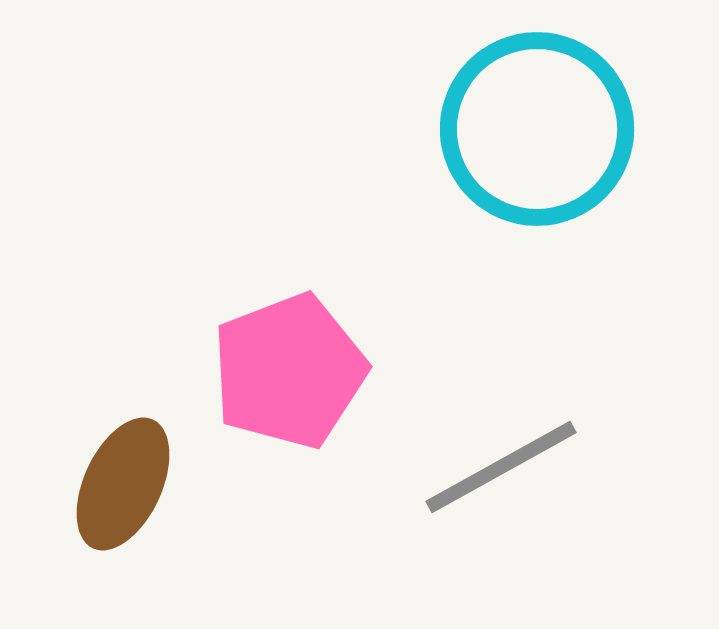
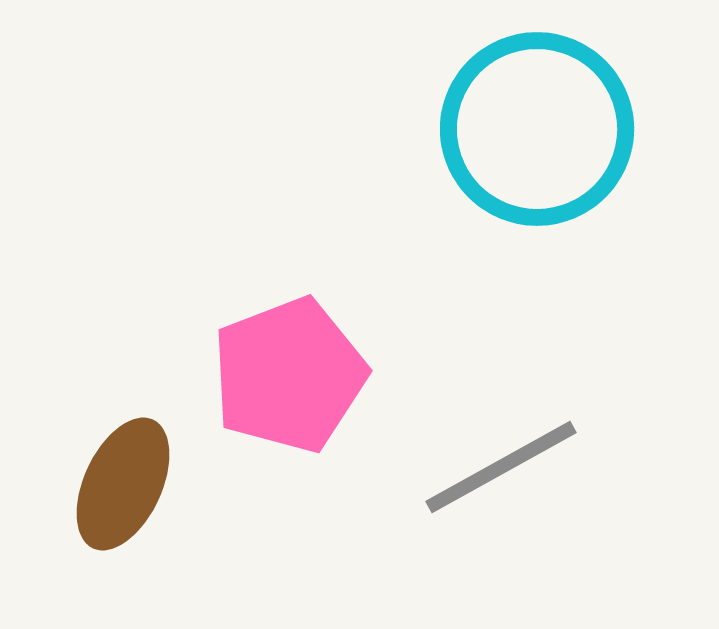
pink pentagon: moved 4 px down
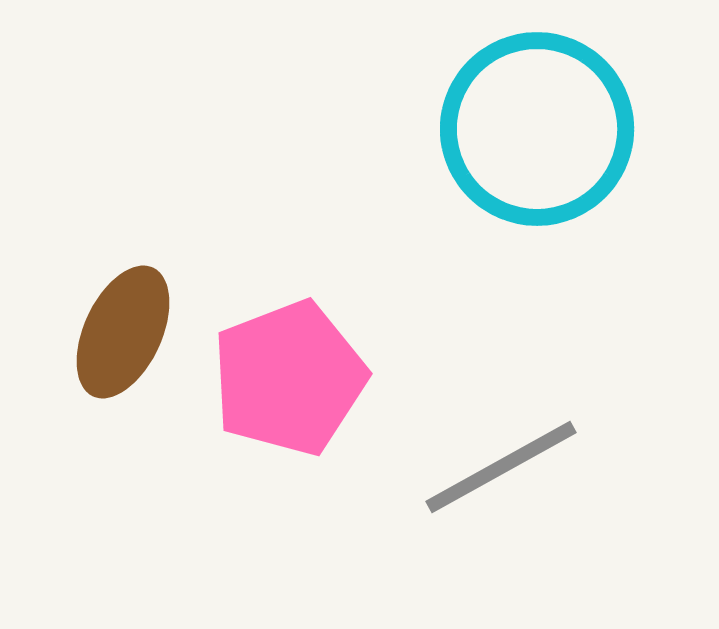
pink pentagon: moved 3 px down
brown ellipse: moved 152 px up
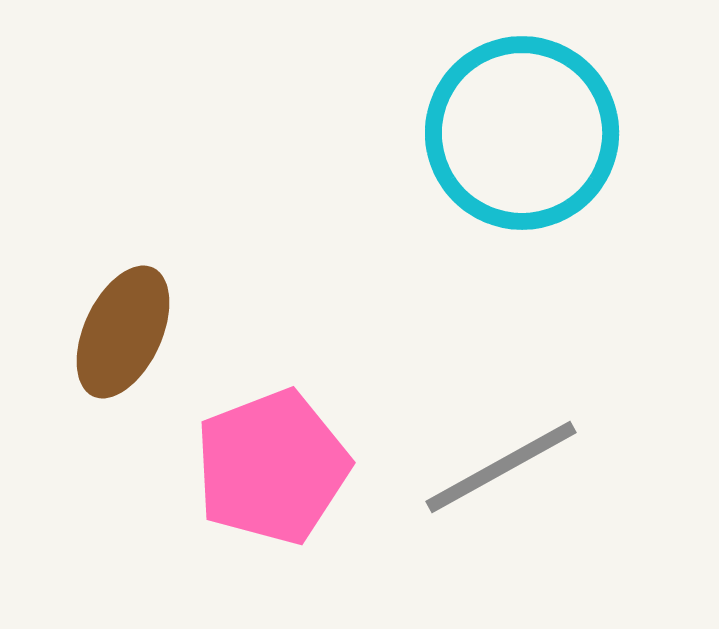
cyan circle: moved 15 px left, 4 px down
pink pentagon: moved 17 px left, 89 px down
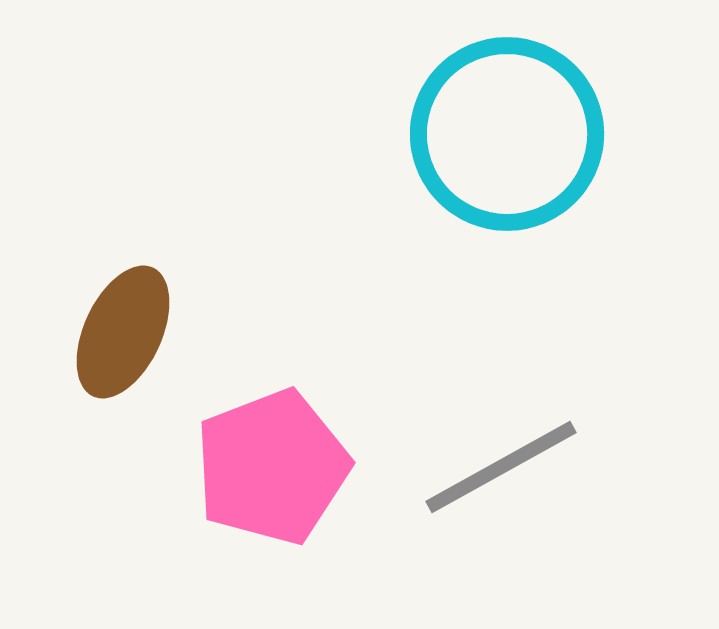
cyan circle: moved 15 px left, 1 px down
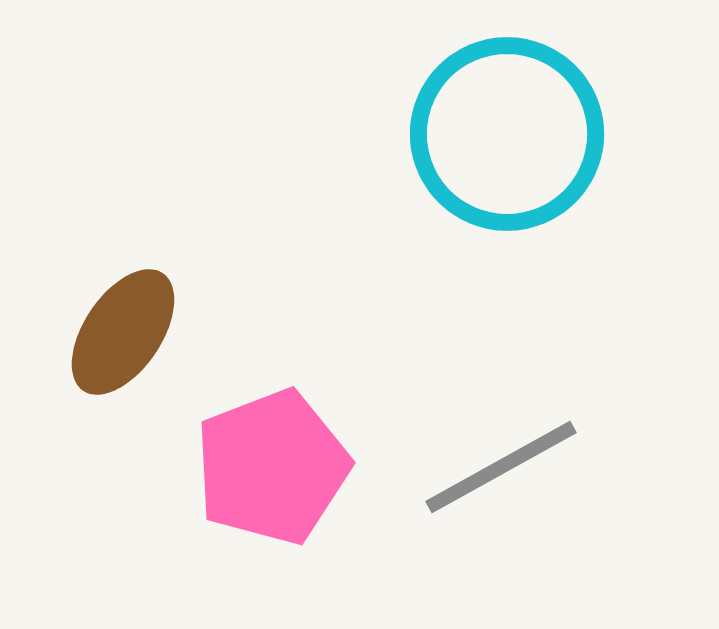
brown ellipse: rotated 9 degrees clockwise
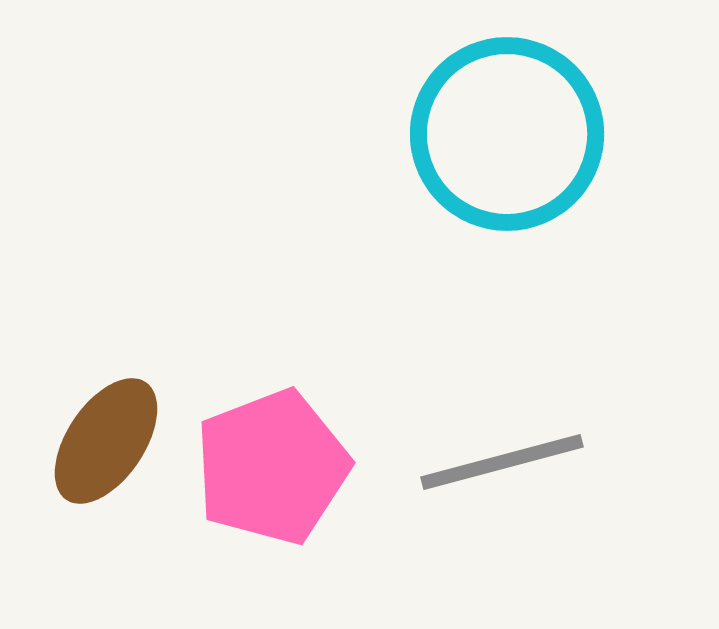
brown ellipse: moved 17 px left, 109 px down
gray line: moved 1 px right, 5 px up; rotated 14 degrees clockwise
